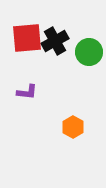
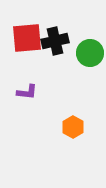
black cross: rotated 16 degrees clockwise
green circle: moved 1 px right, 1 px down
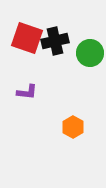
red square: rotated 24 degrees clockwise
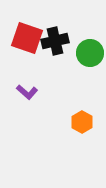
purple L-shape: rotated 35 degrees clockwise
orange hexagon: moved 9 px right, 5 px up
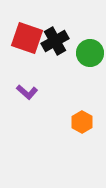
black cross: rotated 16 degrees counterclockwise
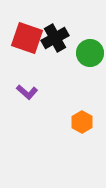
black cross: moved 3 px up
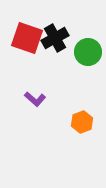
green circle: moved 2 px left, 1 px up
purple L-shape: moved 8 px right, 7 px down
orange hexagon: rotated 10 degrees clockwise
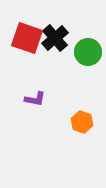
black cross: rotated 12 degrees counterclockwise
purple L-shape: rotated 30 degrees counterclockwise
orange hexagon: rotated 20 degrees counterclockwise
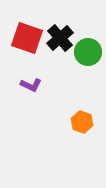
black cross: moved 5 px right
purple L-shape: moved 4 px left, 14 px up; rotated 15 degrees clockwise
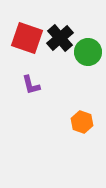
purple L-shape: rotated 50 degrees clockwise
